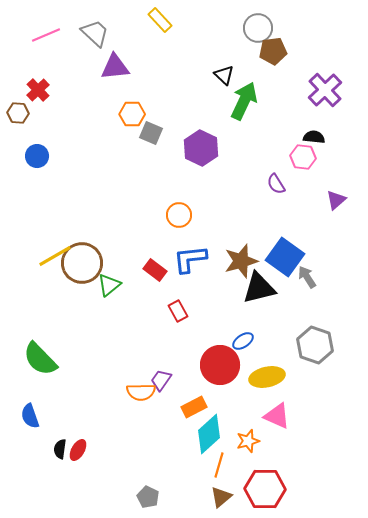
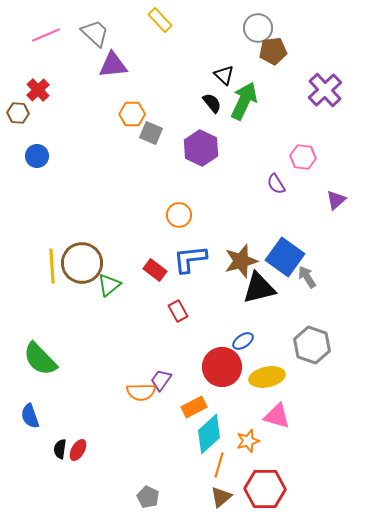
purple triangle at (115, 67): moved 2 px left, 2 px up
black semicircle at (314, 137): moved 102 px left, 34 px up; rotated 45 degrees clockwise
yellow line at (55, 256): moved 3 px left, 10 px down; rotated 64 degrees counterclockwise
gray hexagon at (315, 345): moved 3 px left
red circle at (220, 365): moved 2 px right, 2 px down
pink triangle at (277, 416): rotated 8 degrees counterclockwise
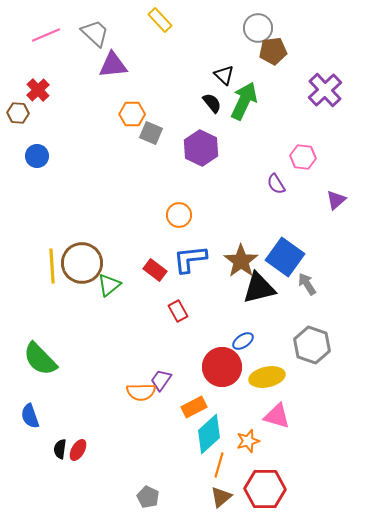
brown star at (241, 261): rotated 20 degrees counterclockwise
gray arrow at (307, 277): moved 7 px down
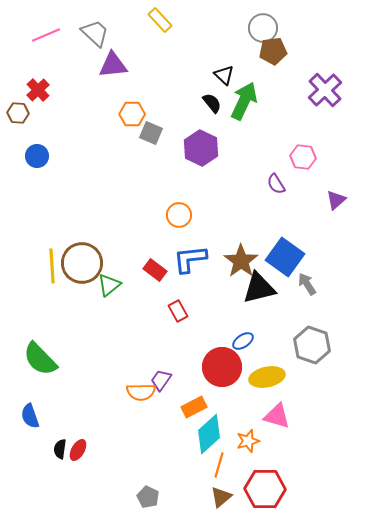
gray circle at (258, 28): moved 5 px right
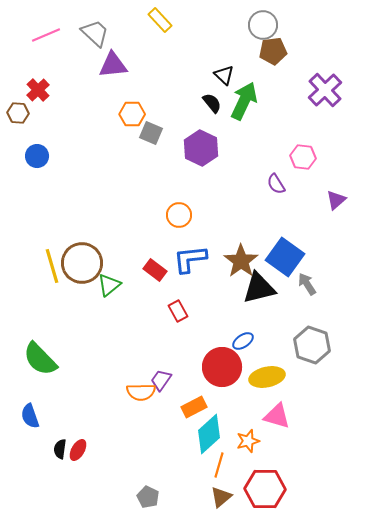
gray circle at (263, 28): moved 3 px up
yellow line at (52, 266): rotated 12 degrees counterclockwise
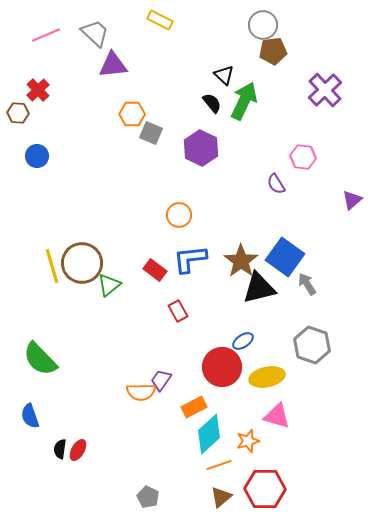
yellow rectangle at (160, 20): rotated 20 degrees counterclockwise
purple triangle at (336, 200): moved 16 px right
orange line at (219, 465): rotated 55 degrees clockwise
